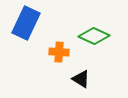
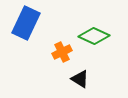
orange cross: moved 3 px right; rotated 30 degrees counterclockwise
black triangle: moved 1 px left
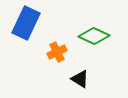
orange cross: moved 5 px left
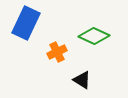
black triangle: moved 2 px right, 1 px down
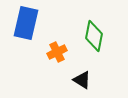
blue rectangle: rotated 12 degrees counterclockwise
green diamond: rotated 76 degrees clockwise
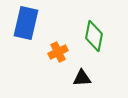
orange cross: moved 1 px right
black triangle: moved 2 px up; rotated 36 degrees counterclockwise
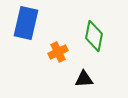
black triangle: moved 2 px right, 1 px down
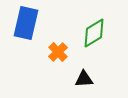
green diamond: moved 3 px up; rotated 48 degrees clockwise
orange cross: rotated 18 degrees counterclockwise
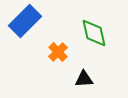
blue rectangle: moved 1 px left, 2 px up; rotated 32 degrees clockwise
green diamond: rotated 72 degrees counterclockwise
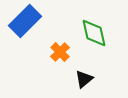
orange cross: moved 2 px right
black triangle: rotated 36 degrees counterclockwise
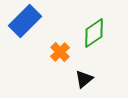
green diamond: rotated 68 degrees clockwise
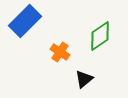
green diamond: moved 6 px right, 3 px down
orange cross: rotated 12 degrees counterclockwise
